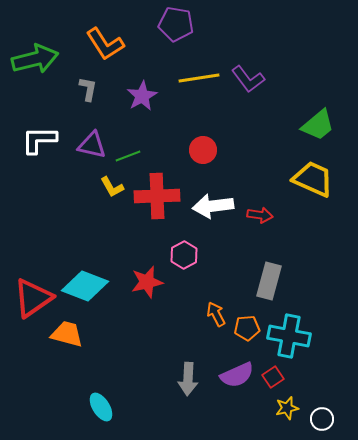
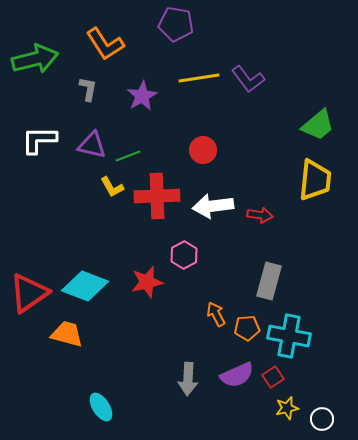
yellow trapezoid: moved 2 px right, 1 px down; rotated 72 degrees clockwise
red triangle: moved 4 px left, 5 px up
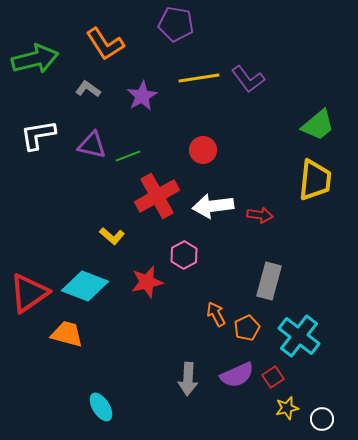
gray L-shape: rotated 65 degrees counterclockwise
white L-shape: moved 1 px left, 5 px up; rotated 9 degrees counterclockwise
yellow L-shape: moved 49 px down; rotated 20 degrees counterclockwise
red cross: rotated 27 degrees counterclockwise
orange pentagon: rotated 20 degrees counterclockwise
cyan cross: moved 10 px right; rotated 27 degrees clockwise
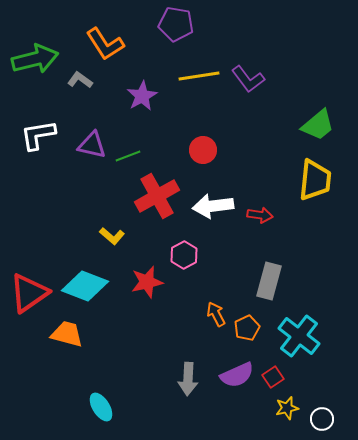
yellow line: moved 2 px up
gray L-shape: moved 8 px left, 9 px up
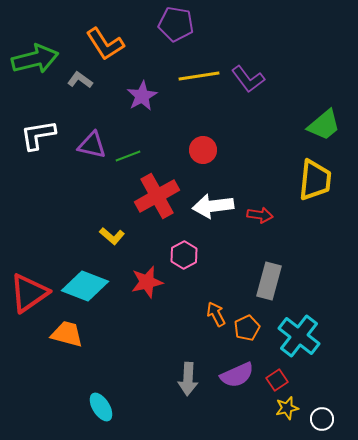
green trapezoid: moved 6 px right
red square: moved 4 px right, 3 px down
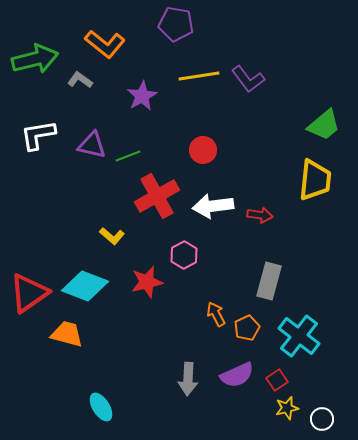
orange L-shape: rotated 18 degrees counterclockwise
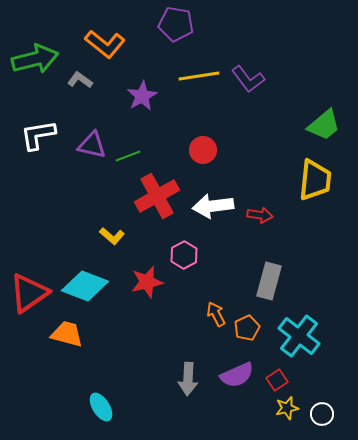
white circle: moved 5 px up
